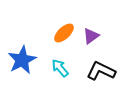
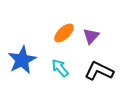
purple triangle: rotated 12 degrees counterclockwise
black L-shape: moved 2 px left
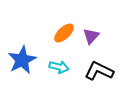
cyan arrow: moved 1 px left, 1 px up; rotated 144 degrees clockwise
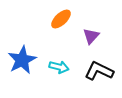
orange ellipse: moved 3 px left, 14 px up
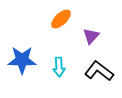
blue star: rotated 28 degrees clockwise
cyan arrow: rotated 72 degrees clockwise
black L-shape: rotated 12 degrees clockwise
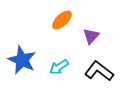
orange ellipse: moved 1 px right, 1 px down
blue star: rotated 24 degrees clockwise
cyan arrow: rotated 60 degrees clockwise
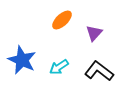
purple triangle: moved 3 px right, 3 px up
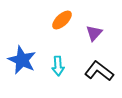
cyan arrow: moved 1 px left, 1 px up; rotated 60 degrees counterclockwise
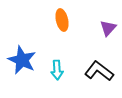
orange ellipse: rotated 60 degrees counterclockwise
purple triangle: moved 14 px right, 5 px up
cyan arrow: moved 1 px left, 4 px down
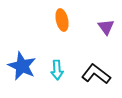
purple triangle: moved 2 px left, 1 px up; rotated 18 degrees counterclockwise
blue star: moved 6 px down
black L-shape: moved 3 px left, 3 px down
